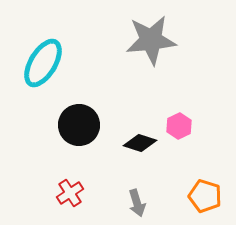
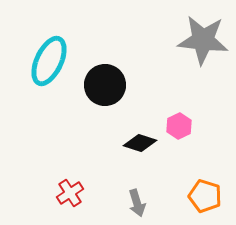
gray star: moved 52 px right; rotated 12 degrees clockwise
cyan ellipse: moved 6 px right, 2 px up; rotated 6 degrees counterclockwise
black circle: moved 26 px right, 40 px up
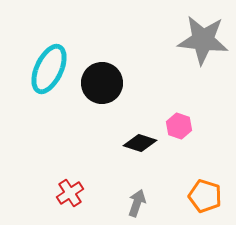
cyan ellipse: moved 8 px down
black circle: moved 3 px left, 2 px up
pink hexagon: rotated 15 degrees counterclockwise
gray arrow: rotated 144 degrees counterclockwise
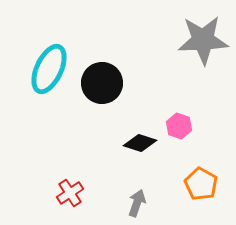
gray star: rotated 9 degrees counterclockwise
orange pentagon: moved 4 px left, 12 px up; rotated 12 degrees clockwise
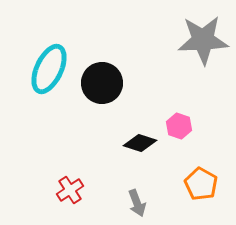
red cross: moved 3 px up
gray arrow: rotated 140 degrees clockwise
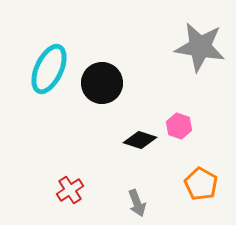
gray star: moved 3 px left, 7 px down; rotated 12 degrees clockwise
black diamond: moved 3 px up
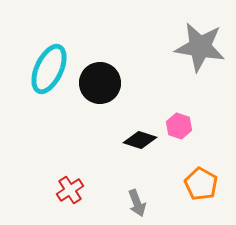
black circle: moved 2 px left
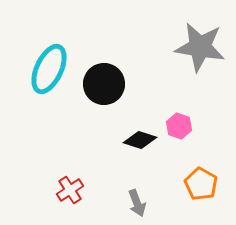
black circle: moved 4 px right, 1 px down
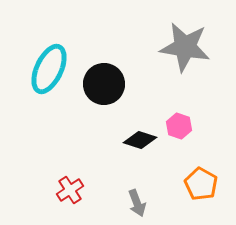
gray star: moved 15 px left
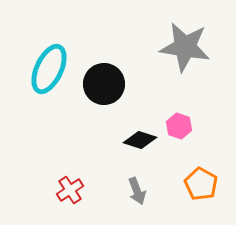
gray arrow: moved 12 px up
